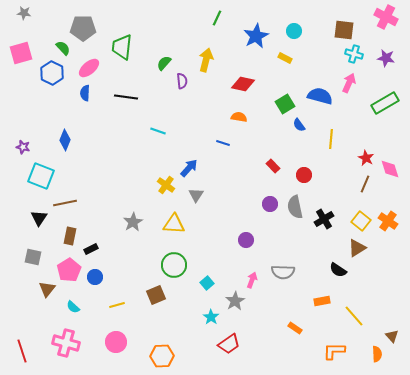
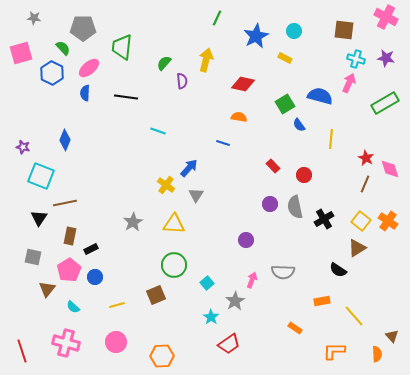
gray star at (24, 13): moved 10 px right, 5 px down
cyan cross at (354, 54): moved 2 px right, 5 px down
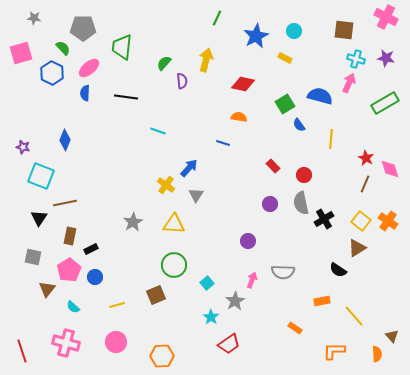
gray semicircle at (295, 207): moved 6 px right, 4 px up
purple circle at (246, 240): moved 2 px right, 1 px down
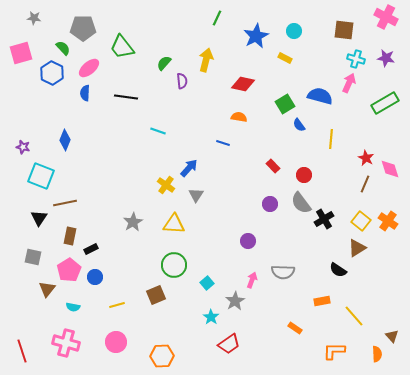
green trapezoid at (122, 47): rotated 44 degrees counterclockwise
gray semicircle at (301, 203): rotated 25 degrees counterclockwise
cyan semicircle at (73, 307): rotated 32 degrees counterclockwise
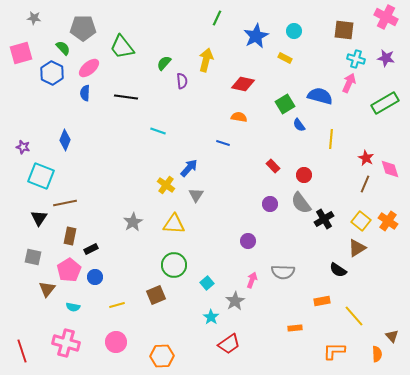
orange rectangle at (295, 328): rotated 40 degrees counterclockwise
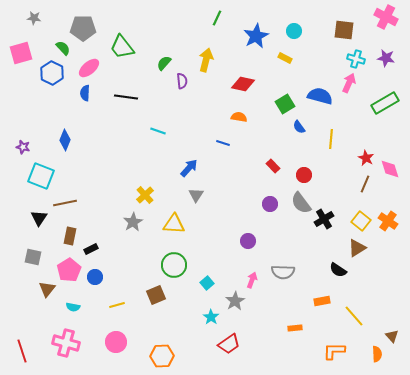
blue semicircle at (299, 125): moved 2 px down
yellow cross at (166, 185): moved 21 px left, 10 px down; rotated 12 degrees clockwise
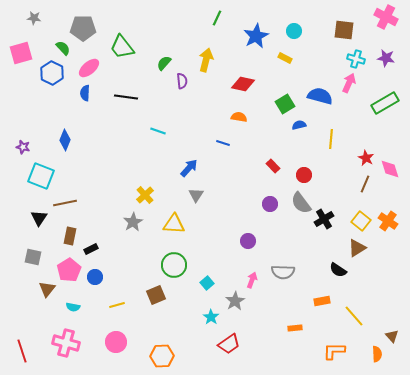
blue semicircle at (299, 127): moved 2 px up; rotated 112 degrees clockwise
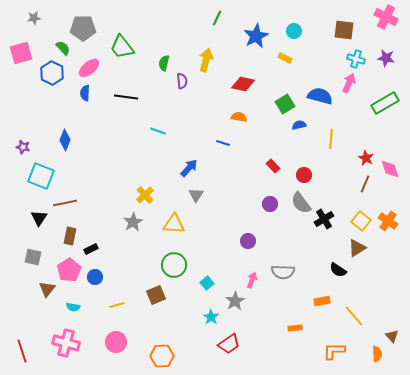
gray star at (34, 18): rotated 16 degrees counterclockwise
green semicircle at (164, 63): rotated 28 degrees counterclockwise
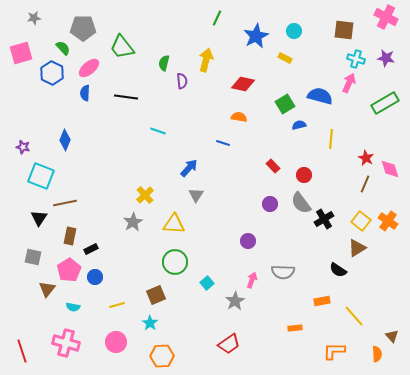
green circle at (174, 265): moved 1 px right, 3 px up
cyan star at (211, 317): moved 61 px left, 6 px down
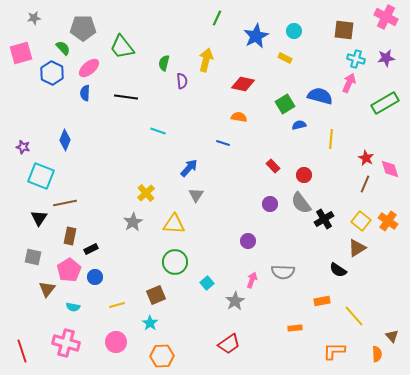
purple star at (386, 58): rotated 18 degrees counterclockwise
yellow cross at (145, 195): moved 1 px right, 2 px up
